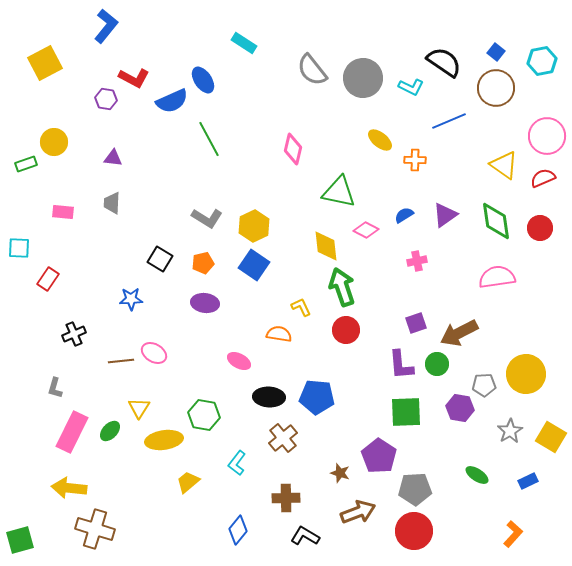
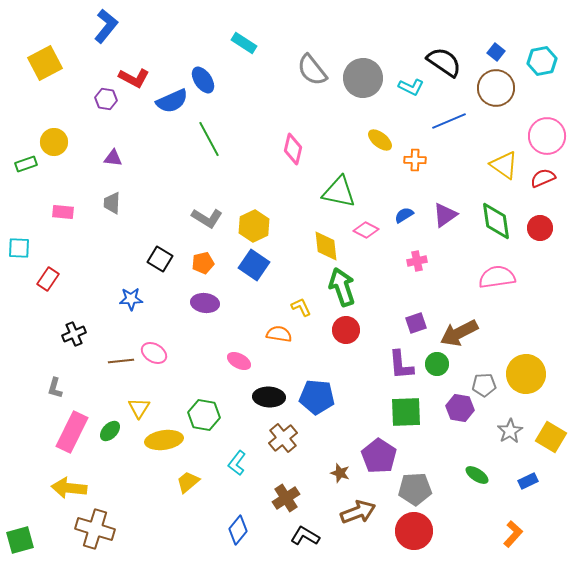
brown cross at (286, 498): rotated 32 degrees counterclockwise
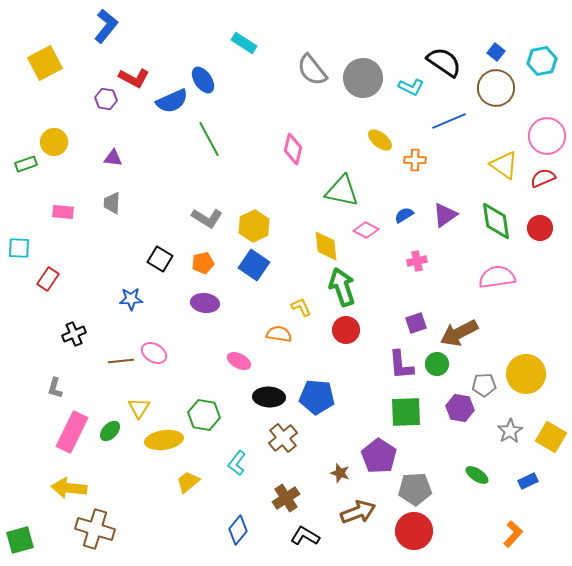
green triangle at (339, 192): moved 3 px right, 1 px up
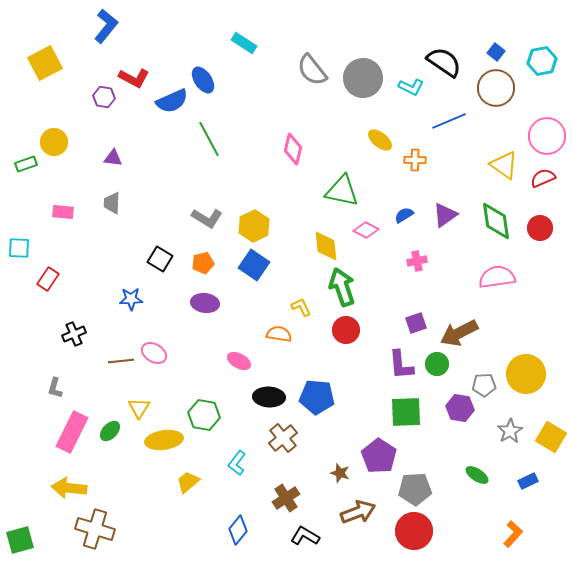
purple hexagon at (106, 99): moved 2 px left, 2 px up
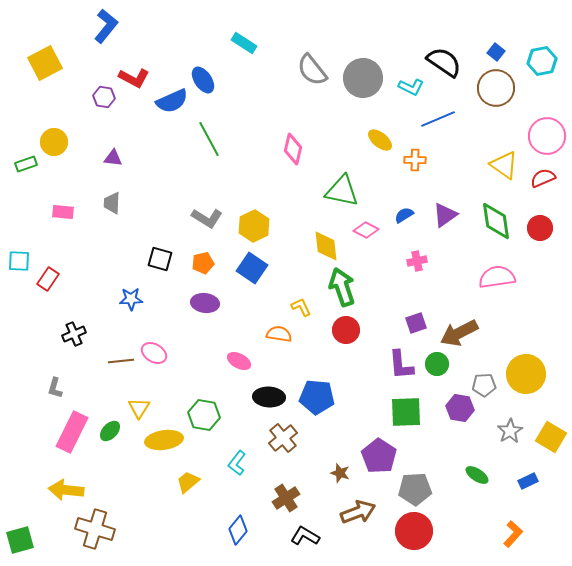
blue line at (449, 121): moved 11 px left, 2 px up
cyan square at (19, 248): moved 13 px down
black square at (160, 259): rotated 15 degrees counterclockwise
blue square at (254, 265): moved 2 px left, 3 px down
yellow arrow at (69, 488): moved 3 px left, 2 px down
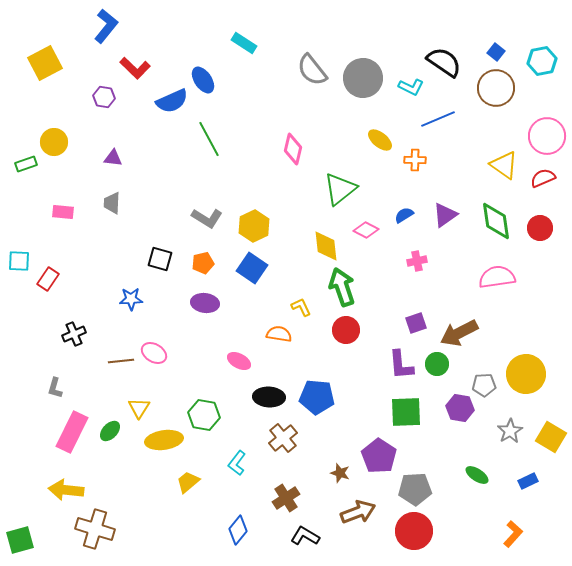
red L-shape at (134, 78): moved 1 px right, 10 px up; rotated 16 degrees clockwise
green triangle at (342, 191): moved 2 px left, 2 px up; rotated 51 degrees counterclockwise
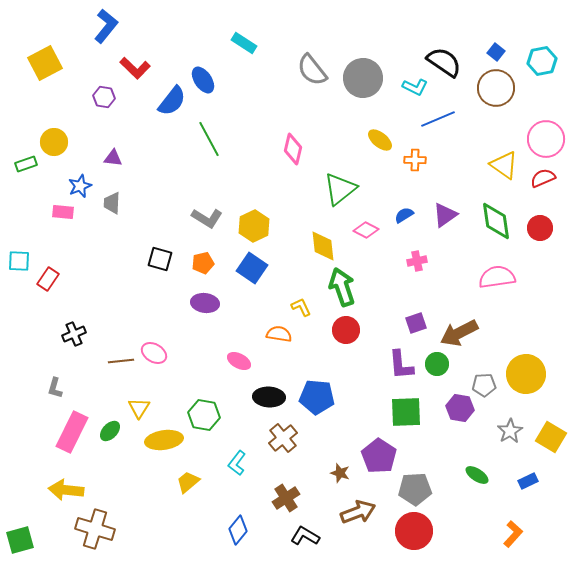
cyan L-shape at (411, 87): moved 4 px right
blue semicircle at (172, 101): rotated 28 degrees counterclockwise
pink circle at (547, 136): moved 1 px left, 3 px down
yellow diamond at (326, 246): moved 3 px left
blue star at (131, 299): moved 51 px left, 113 px up; rotated 20 degrees counterclockwise
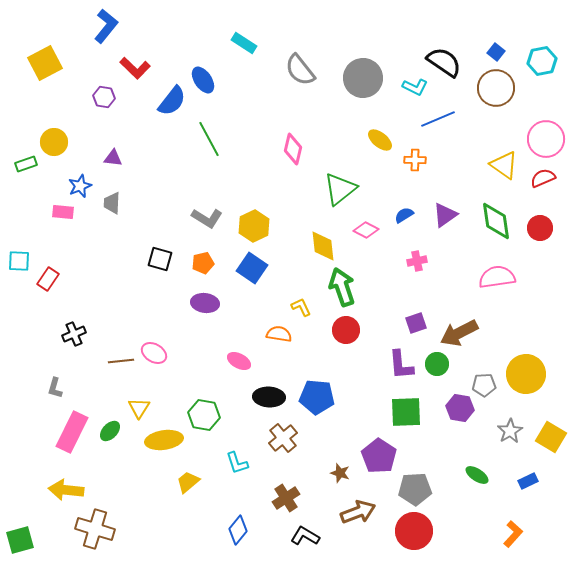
gray semicircle at (312, 70): moved 12 px left
cyan L-shape at (237, 463): rotated 55 degrees counterclockwise
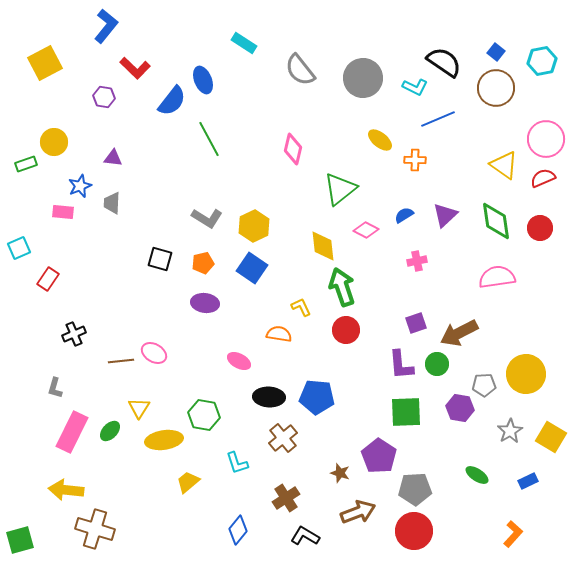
blue ellipse at (203, 80): rotated 12 degrees clockwise
purple triangle at (445, 215): rotated 8 degrees counterclockwise
cyan square at (19, 261): moved 13 px up; rotated 25 degrees counterclockwise
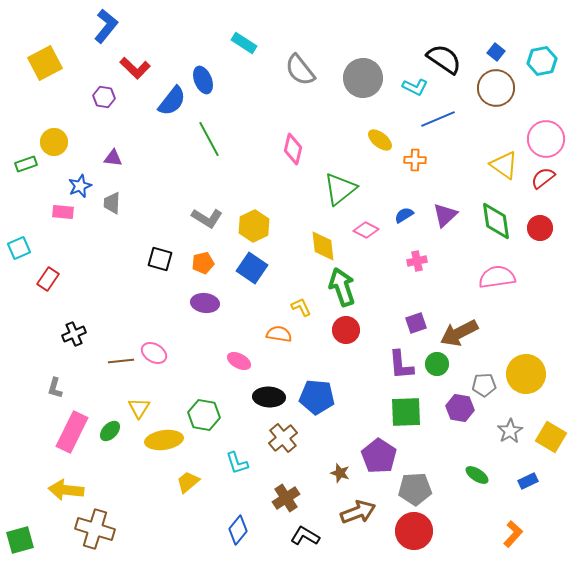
black semicircle at (444, 62): moved 3 px up
red semicircle at (543, 178): rotated 15 degrees counterclockwise
